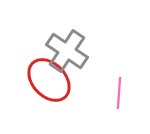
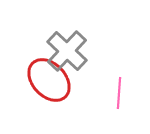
gray cross: rotated 9 degrees clockwise
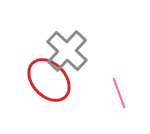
pink line: rotated 24 degrees counterclockwise
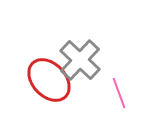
gray cross: moved 13 px right, 9 px down
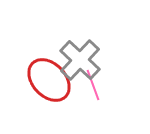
pink line: moved 26 px left, 8 px up
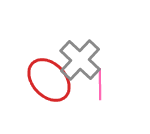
pink line: moved 7 px right, 1 px up; rotated 20 degrees clockwise
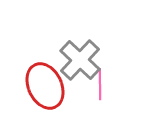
red ellipse: moved 4 px left, 6 px down; rotated 18 degrees clockwise
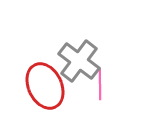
gray cross: moved 1 px left, 1 px down; rotated 6 degrees counterclockwise
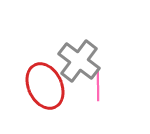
pink line: moved 2 px left, 1 px down
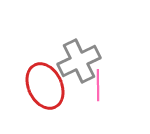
gray cross: rotated 27 degrees clockwise
